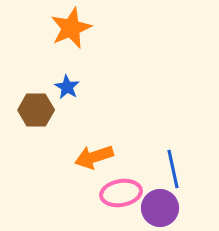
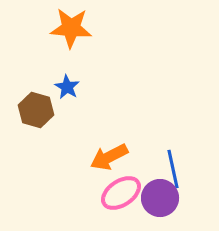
orange star: rotated 27 degrees clockwise
brown hexagon: rotated 16 degrees clockwise
orange arrow: moved 15 px right; rotated 9 degrees counterclockwise
pink ellipse: rotated 24 degrees counterclockwise
purple circle: moved 10 px up
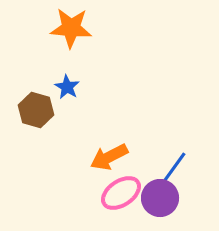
blue line: rotated 48 degrees clockwise
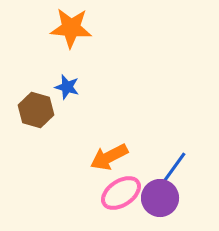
blue star: rotated 15 degrees counterclockwise
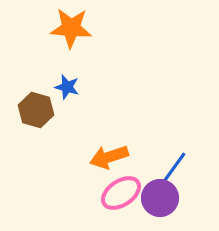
orange arrow: rotated 9 degrees clockwise
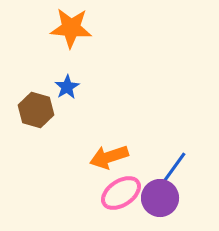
blue star: rotated 25 degrees clockwise
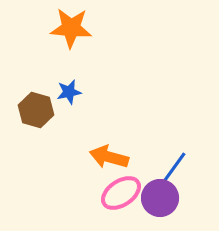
blue star: moved 2 px right, 5 px down; rotated 20 degrees clockwise
orange arrow: rotated 33 degrees clockwise
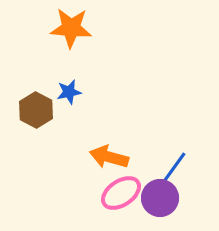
brown hexagon: rotated 12 degrees clockwise
